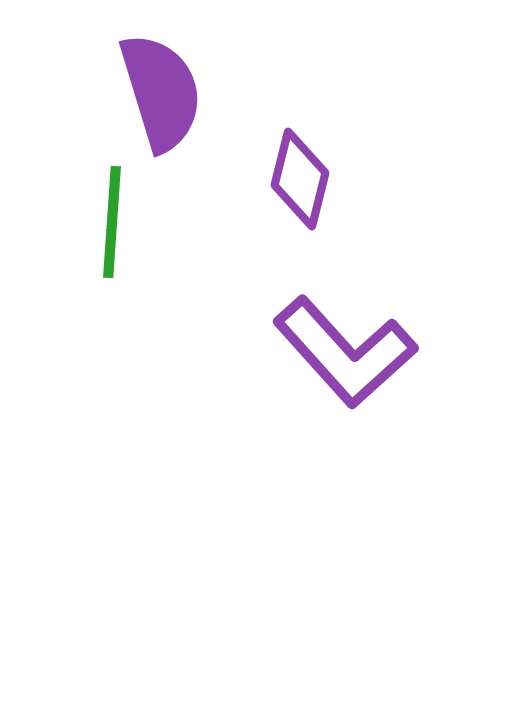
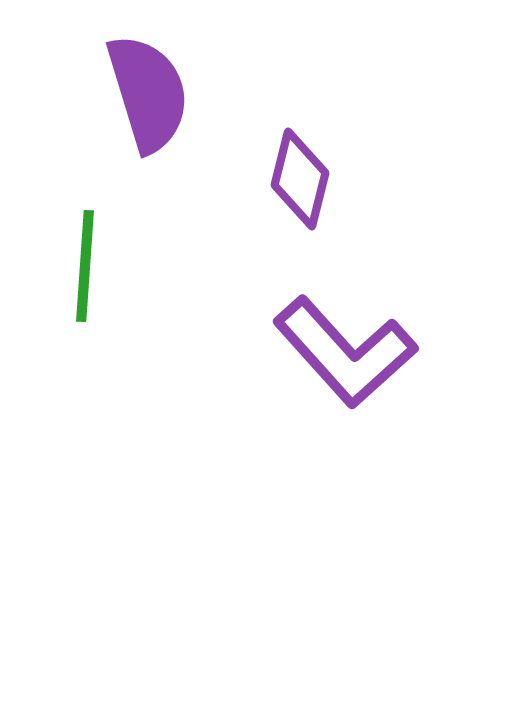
purple semicircle: moved 13 px left, 1 px down
green line: moved 27 px left, 44 px down
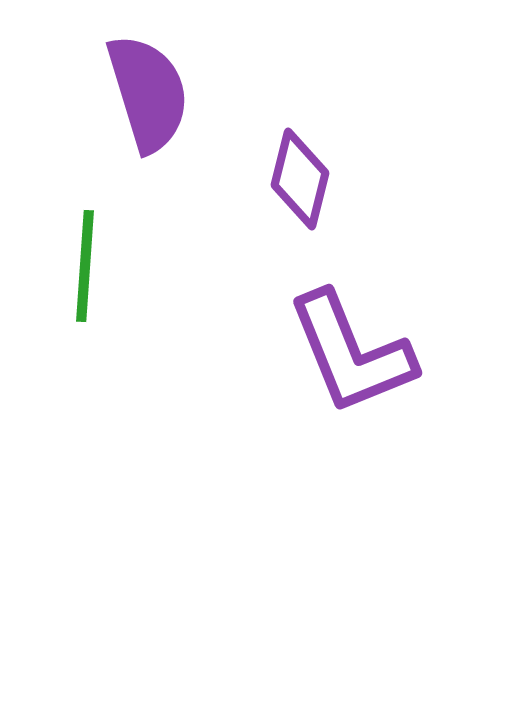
purple L-shape: moved 6 px right, 1 px down; rotated 20 degrees clockwise
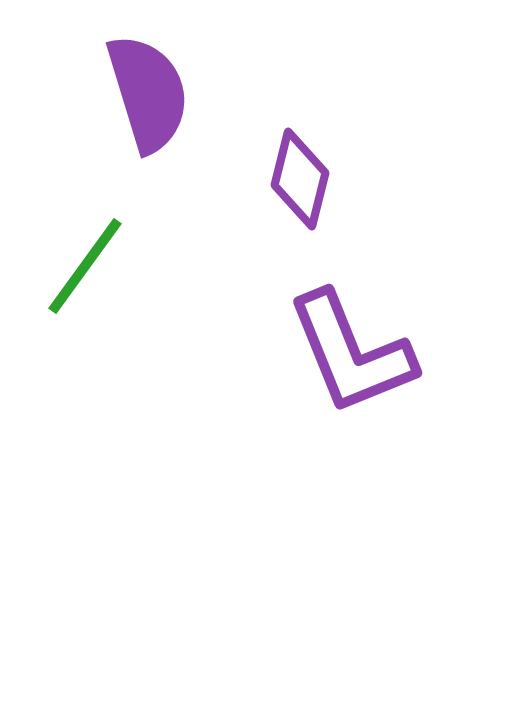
green line: rotated 32 degrees clockwise
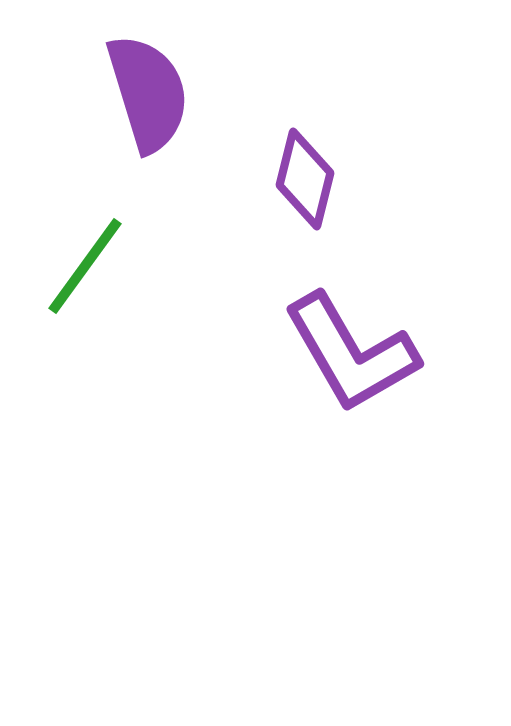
purple diamond: moved 5 px right
purple L-shape: rotated 8 degrees counterclockwise
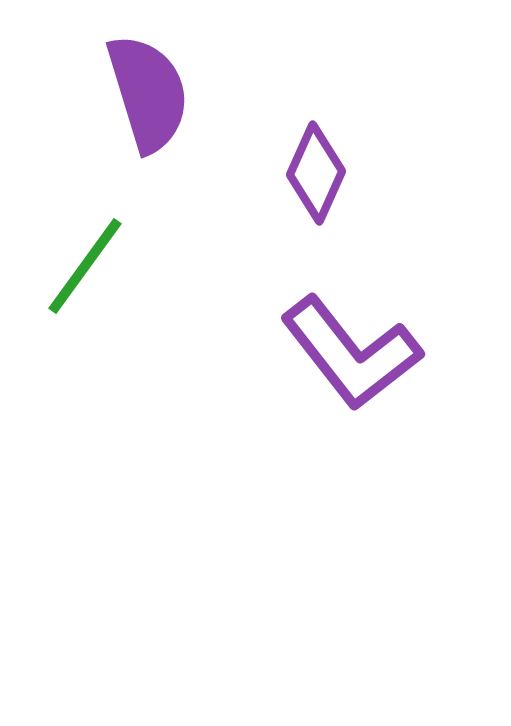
purple diamond: moved 11 px right, 6 px up; rotated 10 degrees clockwise
purple L-shape: rotated 8 degrees counterclockwise
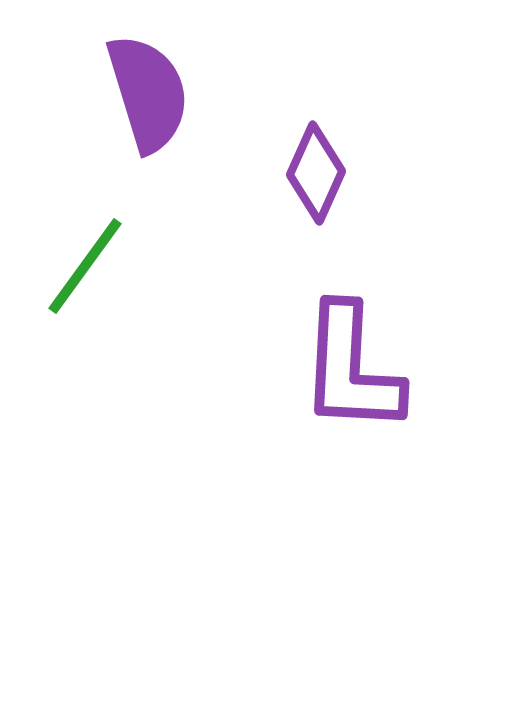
purple L-shape: moved 16 px down; rotated 41 degrees clockwise
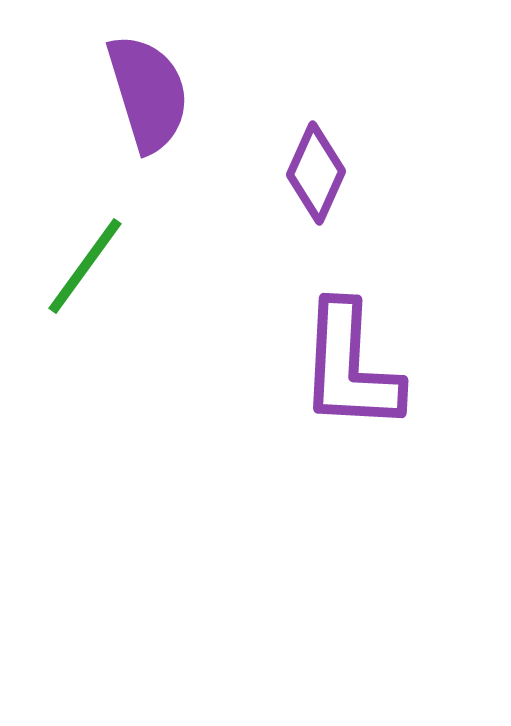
purple L-shape: moved 1 px left, 2 px up
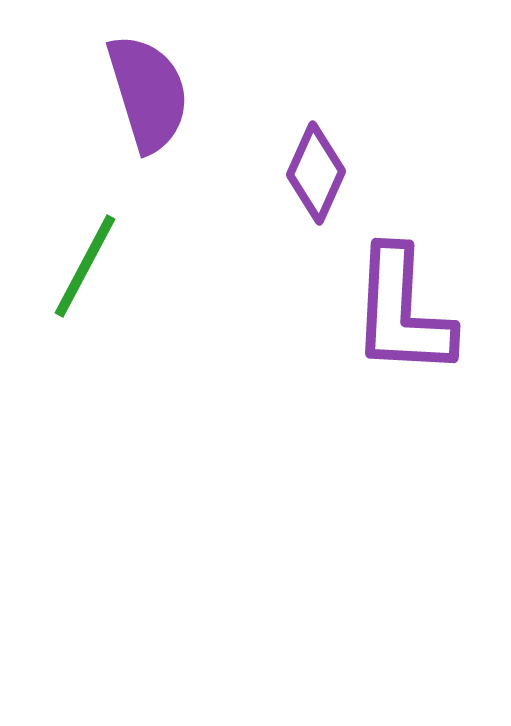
green line: rotated 8 degrees counterclockwise
purple L-shape: moved 52 px right, 55 px up
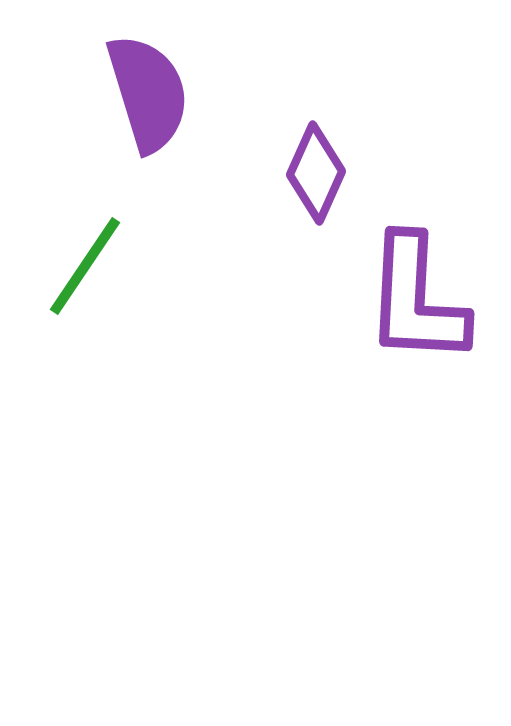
green line: rotated 6 degrees clockwise
purple L-shape: moved 14 px right, 12 px up
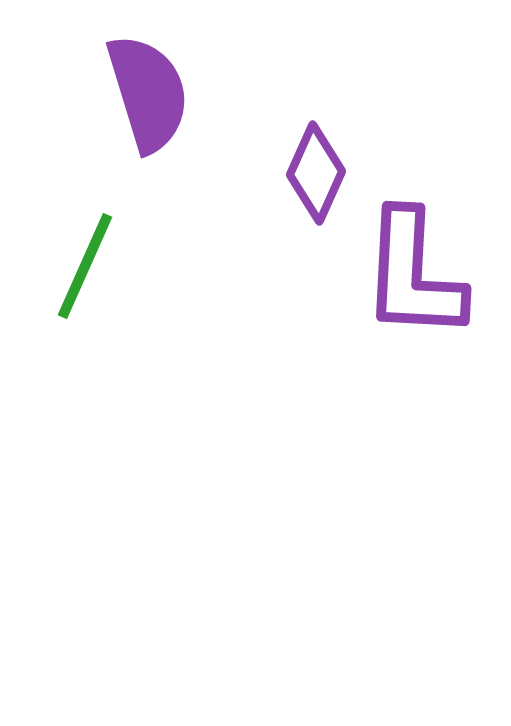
green line: rotated 10 degrees counterclockwise
purple L-shape: moved 3 px left, 25 px up
